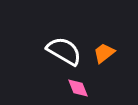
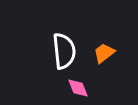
white semicircle: rotated 54 degrees clockwise
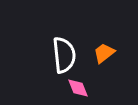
white semicircle: moved 4 px down
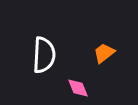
white semicircle: moved 20 px left; rotated 9 degrees clockwise
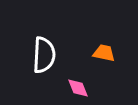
orange trapezoid: rotated 50 degrees clockwise
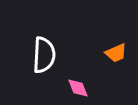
orange trapezoid: moved 12 px right; rotated 145 degrees clockwise
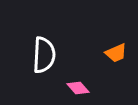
pink diamond: rotated 20 degrees counterclockwise
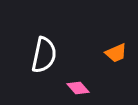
white semicircle: rotated 9 degrees clockwise
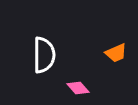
white semicircle: rotated 12 degrees counterclockwise
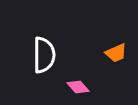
pink diamond: moved 1 px up
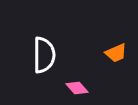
pink diamond: moved 1 px left, 1 px down
